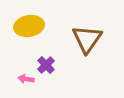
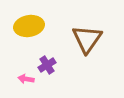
purple cross: moved 1 px right; rotated 12 degrees clockwise
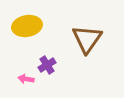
yellow ellipse: moved 2 px left
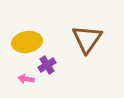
yellow ellipse: moved 16 px down
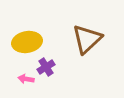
brown triangle: rotated 12 degrees clockwise
purple cross: moved 1 px left, 2 px down
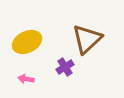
yellow ellipse: rotated 16 degrees counterclockwise
purple cross: moved 19 px right
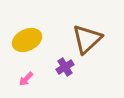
yellow ellipse: moved 2 px up
pink arrow: rotated 56 degrees counterclockwise
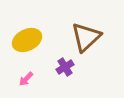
brown triangle: moved 1 px left, 2 px up
